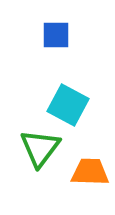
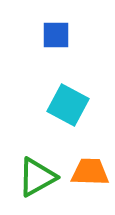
green triangle: moved 3 px left, 29 px down; rotated 24 degrees clockwise
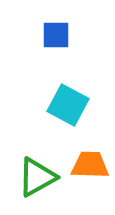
orange trapezoid: moved 7 px up
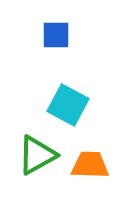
green triangle: moved 22 px up
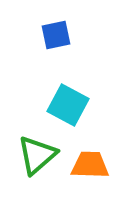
blue square: rotated 12 degrees counterclockwise
green triangle: rotated 12 degrees counterclockwise
